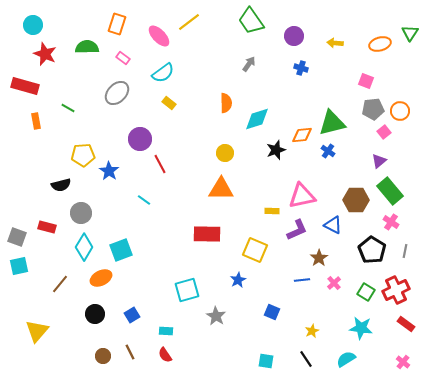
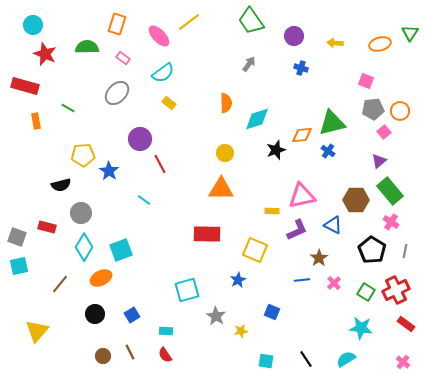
yellow star at (312, 331): moved 71 px left; rotated 16 degrees clockwise
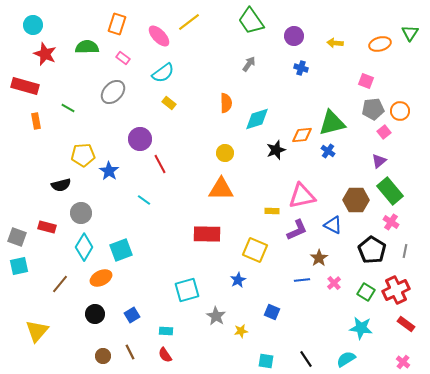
gray ellipse at (117, 93): moved 4 px left, 1 px up
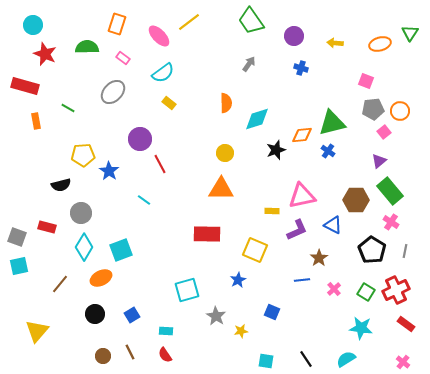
pink cross at (334, 283): moved 6 px down
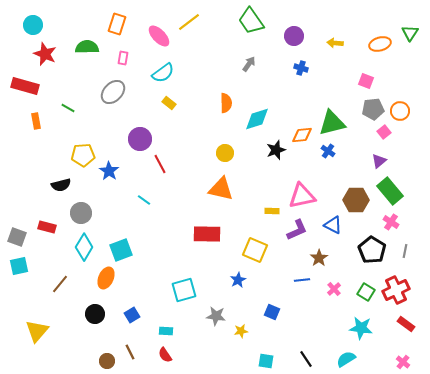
pink rectangle at (123, 58): rotated 64 degrees clockwise
orange triangle at (221, 189): rotated 12 degrees clockwise
orange ellipse at (101, 278): moved 5 px right; rotated 40 degrees counterclockwise
cyan square at (187, 290): moved 3 px left
gray star at (216, 316): rotated 24 degrees counterclockwise
brown circle at (103, 356): moved 4 px right, 5 px down
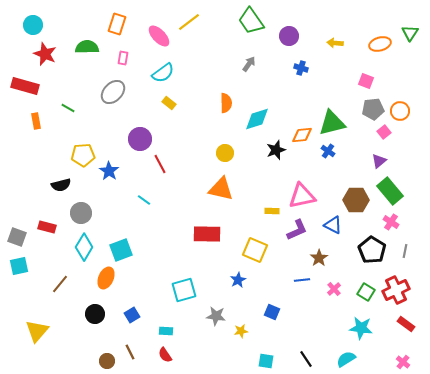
purple circle at (294, 36): moved 5 px left
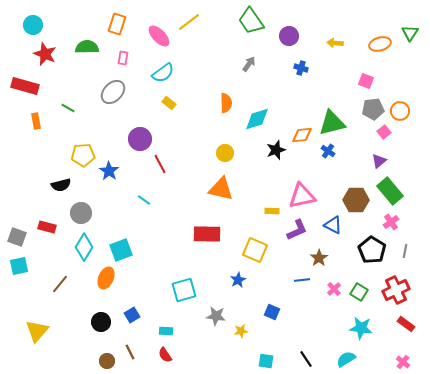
pink cross at (391, 222): rotated 21 degrees clockwise
green square at (366, 292): moved 7 px left
black circle at (95, 314): moved 6 px right, 8 px down
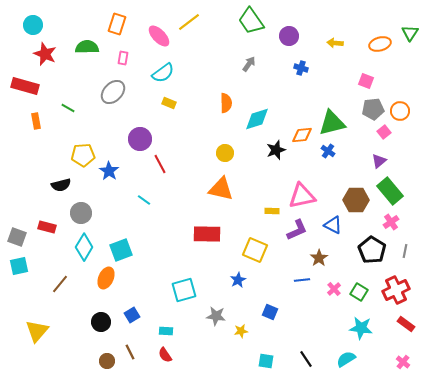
yellow rectangle at (169, 103): rotated 16 degrees counterclockwise
blue square at (272, 312): moved 2 px left
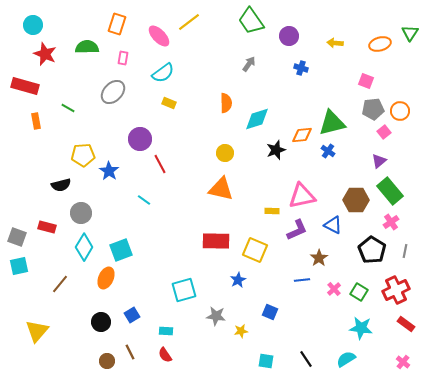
red rectangle at (207, 234): moved 9 px right, 7 px down
